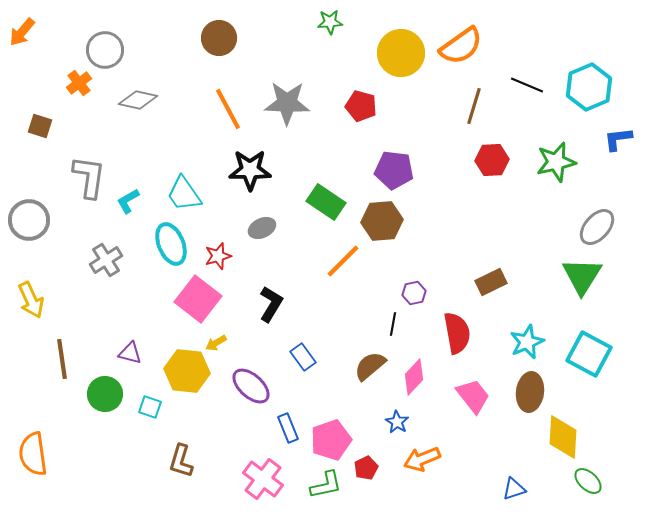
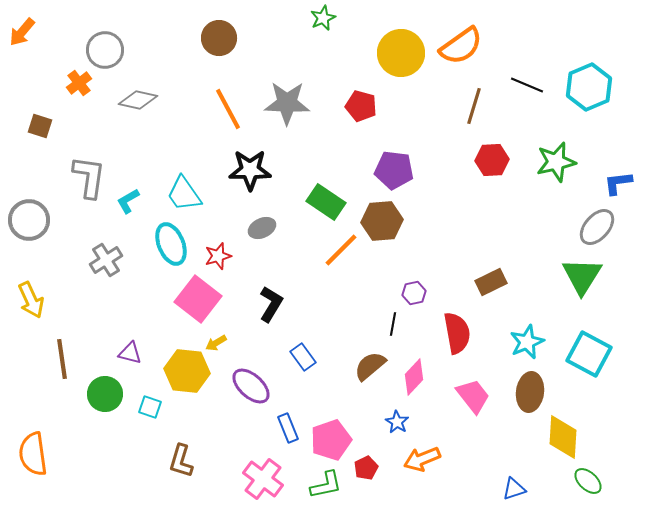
green star at (330, 22): moved 7 px left, 4 px up; rotated 20 degrees counterclockwise
blue L-shape at (618, 139): moved 44 px down
orange line at (343, 261): moved 2 px left, 11 px up
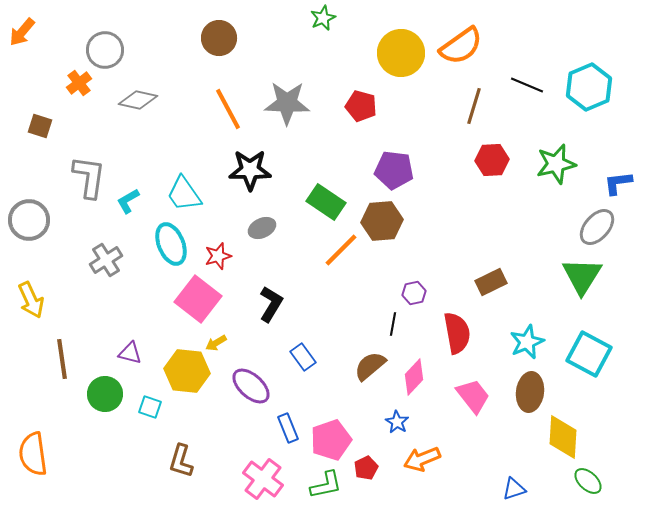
green star at (556, 162): moved 2 px down
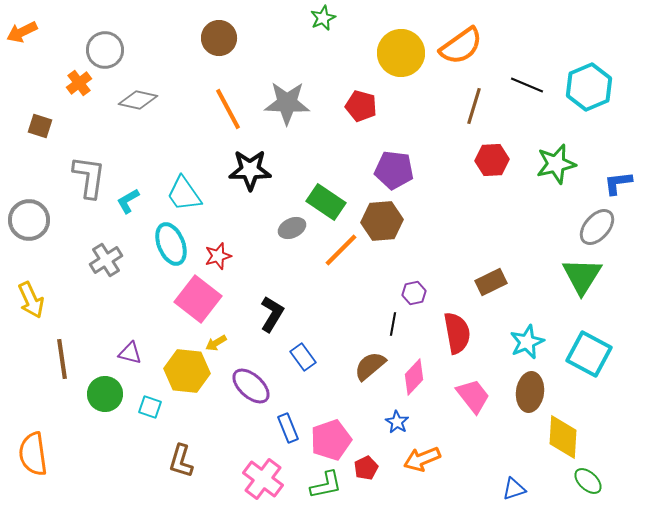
orange arrow at (22, 32): rotated 24 degrees clockwise
gray ellipse at (262, 228): moved 30 px right
black L-shape at (271, 304): moved 1 px right, 10 px down
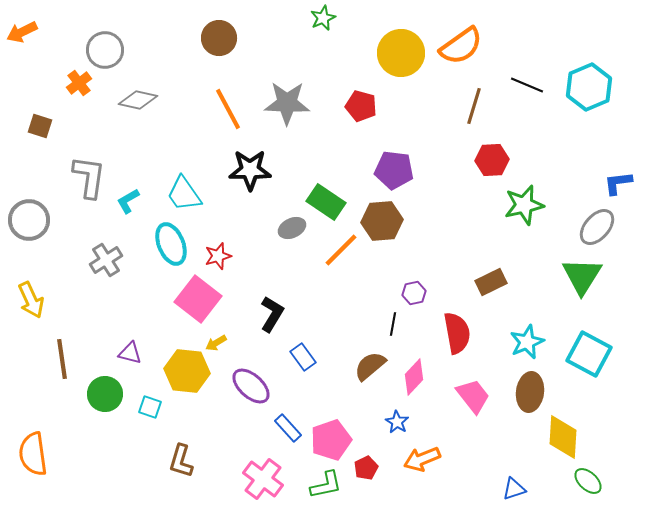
green star at (556, 164): moved 32 px left, 41 px down
blue rectangle at (288, 428): rotated 20 degrees counterclockwise
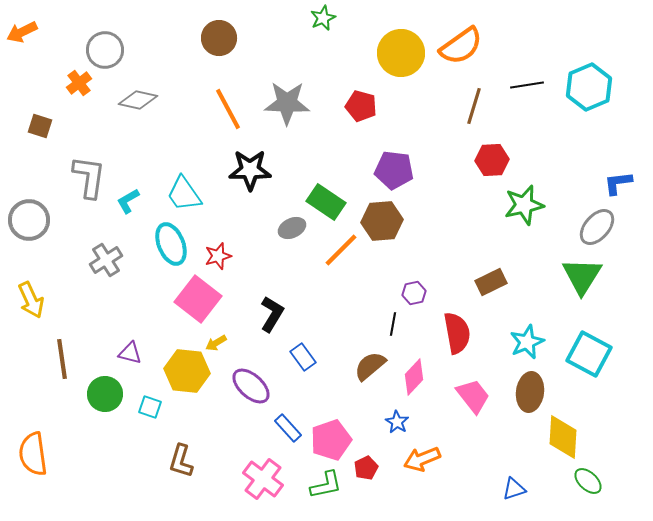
black line at (527, 85): rotated 32 degrees counterclockwise
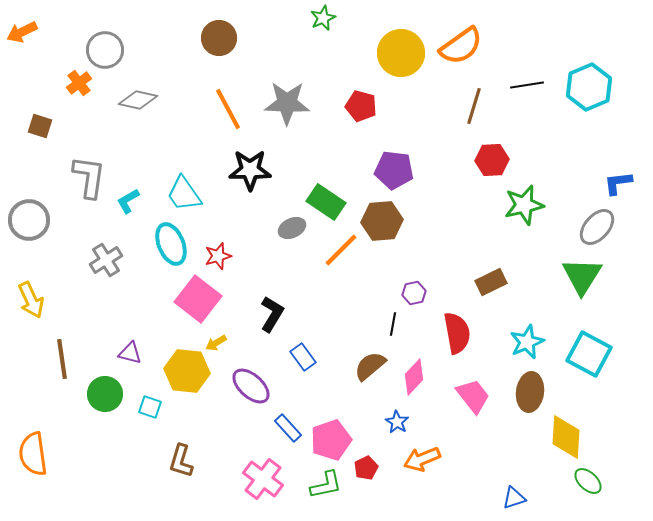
yellow diamond at (563, 437): moved 3 px right
blue triangle at (514, 489): moved 9 px down
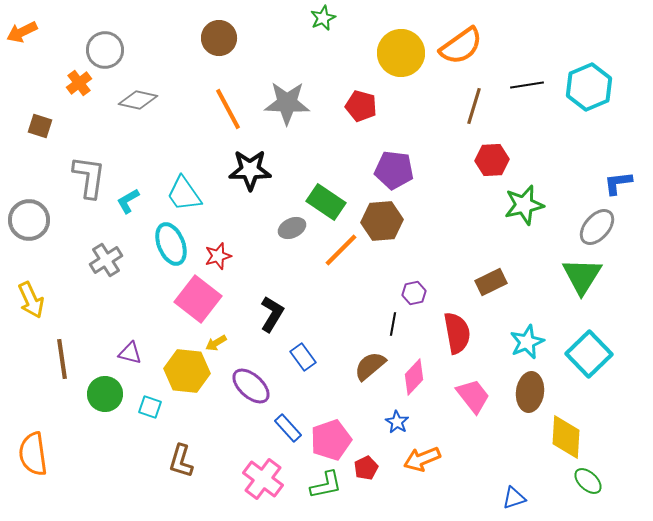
cyan square at (589, 354): rotated 18 degrees clockwise
